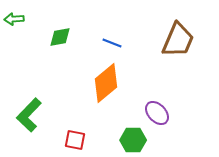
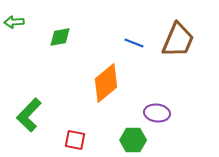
green arrow: moved 3 px down
blue line: moved 22 px right
purple ellipse: rotated 40 degrees counterclockwise
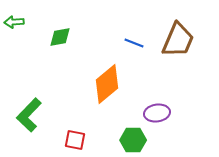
orange diamond: moved 1 px right, 1 px down
purple ellipse: rotated 15 degrees counterclockwise
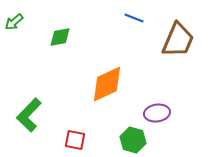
green arrow: rotated 36 degrees counterclockwise
blue line: moved 25 px up
orange diamond: rotated 15 degrees clockwise
green hexagon: rotated 15 degrees clockwise
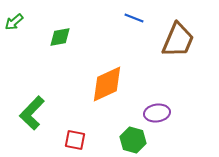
green L-shape: moved 3 px right, 2 px up
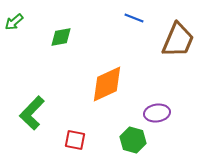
green diamond: moved 1 px right
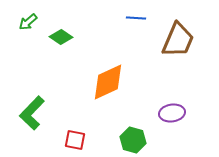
blue line: moved 2 px right; rotated 18 degrees counterclockwise
green arrow: moved 14 px right
green diamond: rotated 45 degrees clockwise
orange diamond: moved 1 px right, 2 px up
purple ellipse: moved 15 px right
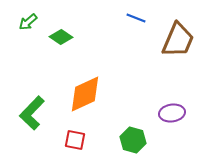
blue line: rotated 18 degrees clockwise
orange diamond: moved 23 px left, 12 px down
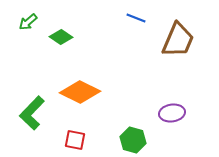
orange diamond: moved 5 px left, 2 px up; rotated 51 degrees clockwise
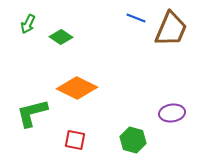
green arrow: moved 2 px down; rotated 24 degrees counterclockwise
brown trapezoid: moved 7 px left, 11 px up
orange diamond: moved 3 px left, 4 px up
green L-shape: rotated 32 degrees clockwise
